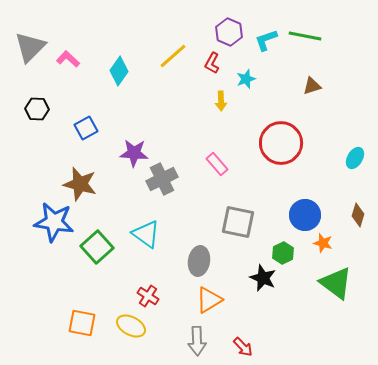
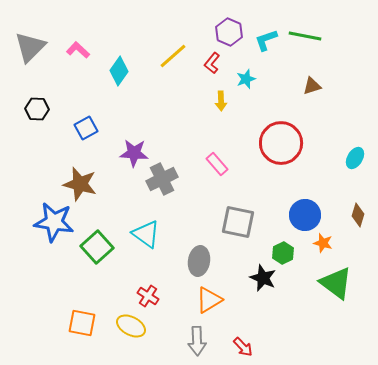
pink L-shape: moved 10 px right, 9 px up
red L-shape: rotated 10 degrees clockwise
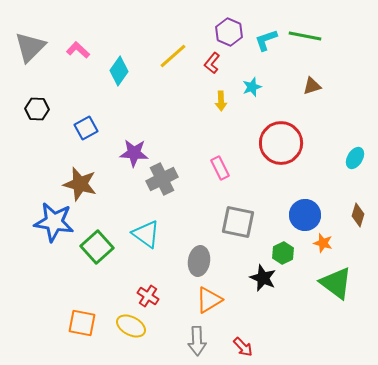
cyan star: moved 6 px right, 8 px down
pink rectangle: moved 3 px right, 4 px down; rotated 15 degrees clockwise
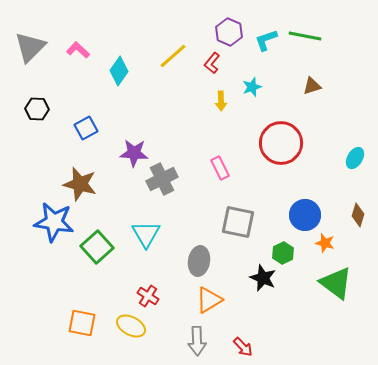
cyan triangle: rotated 24 degrees clockwise
orange star: moved 2 px right
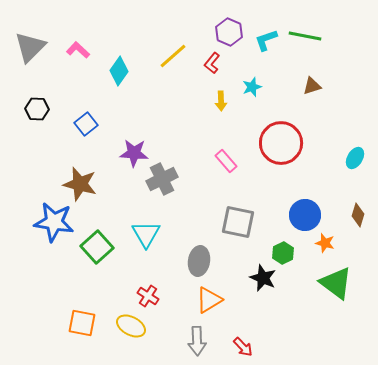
blue square: moved 4 px up; rotated 10 degrees counterclockwise
pink rectangle: moved 6 px right, 7 px up; rotated 15 degrees counterclockwise
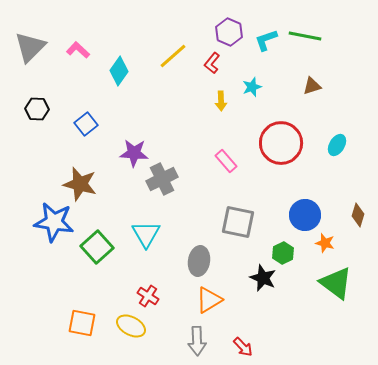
cyan ellipse: moved 18 px left, 13 px up
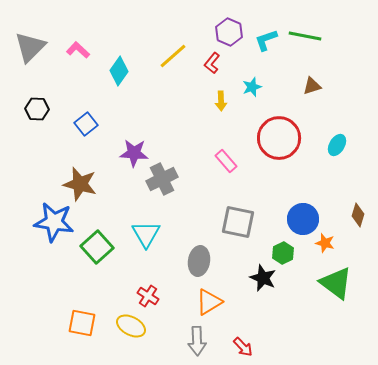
red circle: moved 2 px left, 5 px up
blue circle: moved 2 px left, 4 px down
orange triangle: moved 2 px down
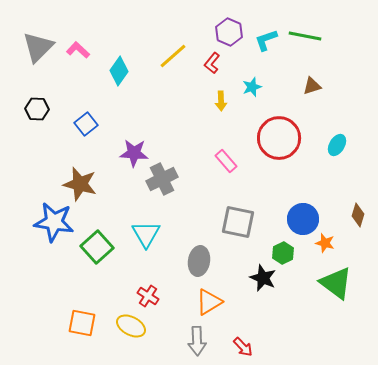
gray triangle: moved 8 px right
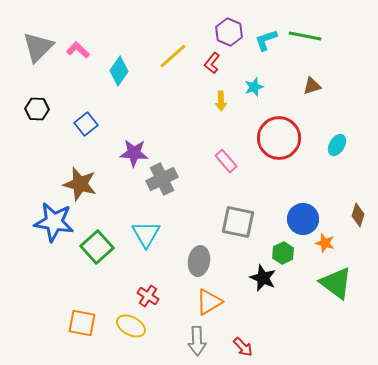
cyan star: moved 2 px right
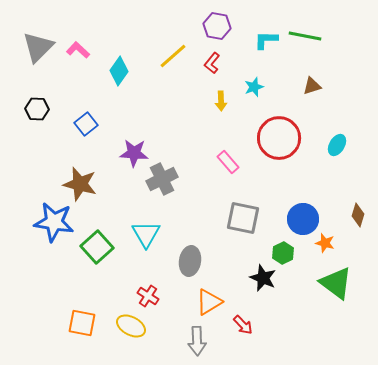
purple hexagon: moved 12 px left, 6 px up; rotated 12 degrees counterclockwise
cyan L-shape: rotated 20 degrees clockwise
pink rectangle: moved 2 px right, 1 px down
gray square: moved 5 px right, 4 px up
gray ellipse: moved 9 px left
red arrow: moved 22 px up
